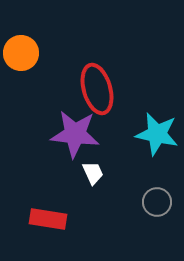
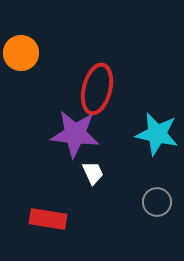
red ellipse: rotated 30 degrees clockwise
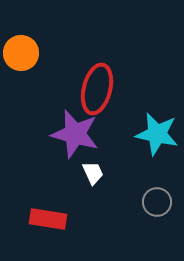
purple star: rotated 9 degrees clockwise
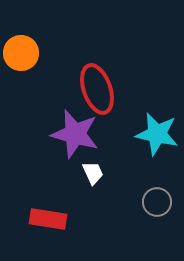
red ellipse: rotated 33 degrees counterclockwise
